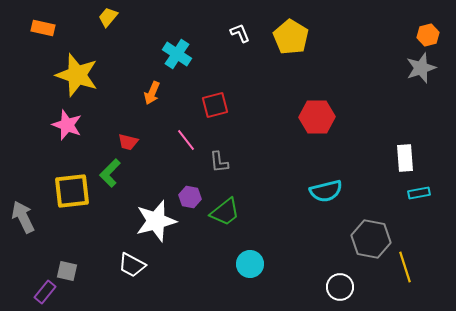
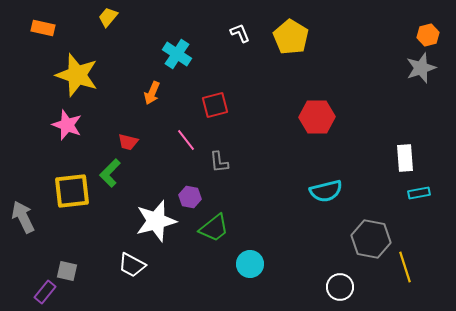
green trapezoid: moved 11 px left, 16 px down
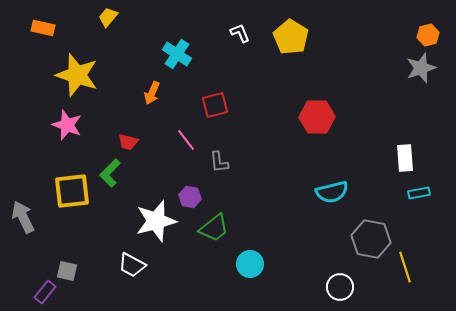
cyan semicircle: moved 6 px right, 1 px down
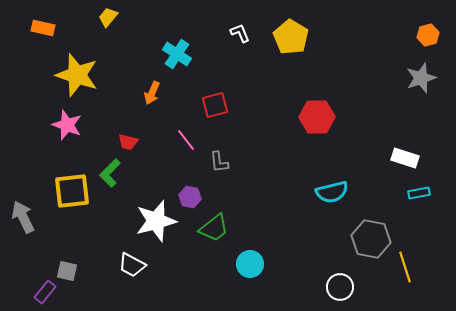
gray star: moved 10 px down
white rectangle: rotated 68 degrees counterclockwise
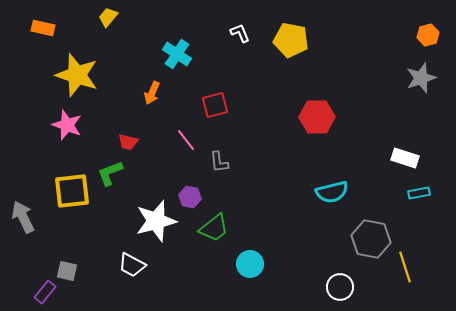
yellow pentagon: moved 3 px down; rotated 20 degrees counterclockwise
green L-shape: rotated 24 degrees clockwise
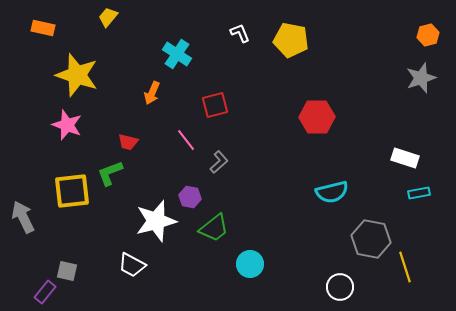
gray L-shape: rotated 125 degrees counterclockwise
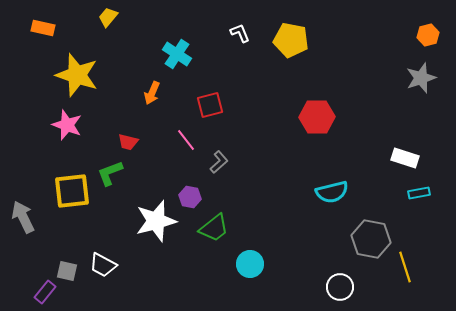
red square: moved 5 px left
white trapezoid: moved 29 px left
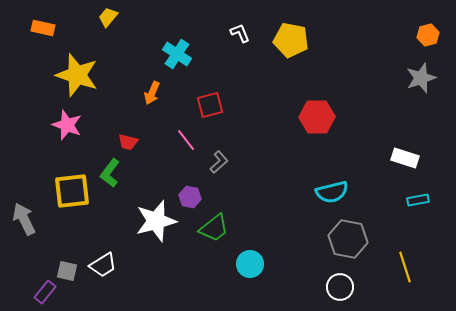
green L-shape: rotated 32 degrees counterclockwise
cyan rectangle: moved 1 px left, 7 px down
gray arrow: moved 1 px right, 2 px down
gray hexagon: moved 23 px left
white trapezoid: rotated 60 degrees counterclockwise
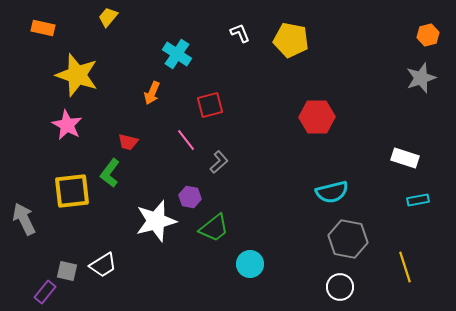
pink star: rotated 8 degrees clockwise
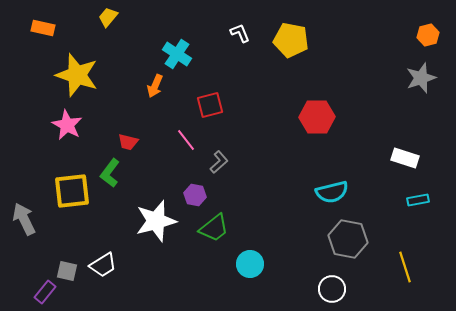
orange arrow: moved 3 px right, 7 px up
purple hexagon: moved 5 px right, 2 px up
white circle: moved 8 px left, 2 px down
